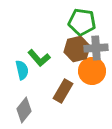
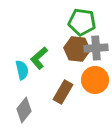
brown hexagon: rotated 20 degrees clockwise
green L-shape: rotated 90 degrees clockwise
orange circle: moved 3 px right, 9 px down
brown rectangle: moved 1 px down
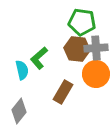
orange circle: moved 1 px right, 6 px up
gray diamond: moved 5 px left, 1 px down
